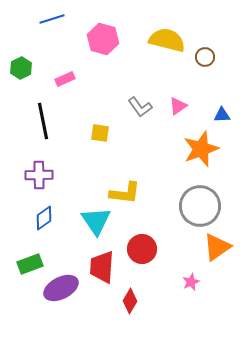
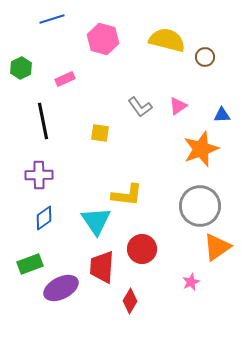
yellow L-shape: moved 2 px right, 2 px down
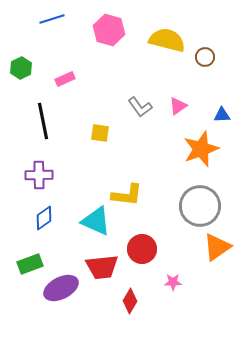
pink hexagon: moved 6 px right, 9 px up
cyan triangle: rotated 32 degrees counterclockwise
red trapezoid: rotated 100 degrees counterclockwise
pink star: moved 18 px left; rotated 24 degrees clockwise
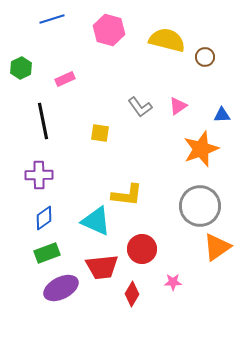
green rectangle: moved 17 px right, 11 px up
red diamond: moved 2 px right, 7 px up
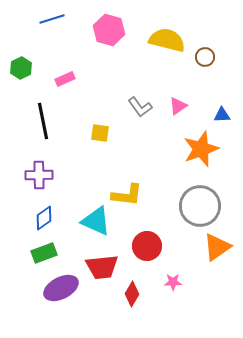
red circle: moved 5 px right, 3 px up
green rectangle: moved 3 px left
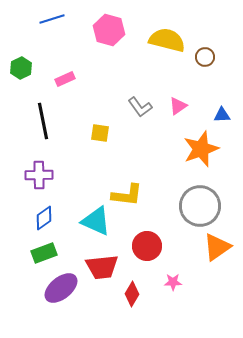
purple ellipse: rotated 12 degrees counterclockwise
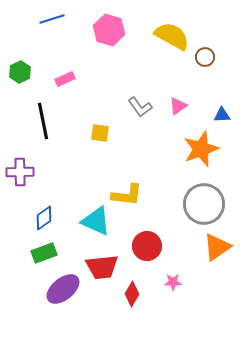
yellow semicircle: moved 5 px right, 4 px up; rotated 15 degrees clockwise
green hexagon: moved 1 px left, 4 px down
purple cross: moved 19 px left, 3 px up
gray circle: moved 4 px right, 2 px up
purple ellipse: moved 2 px right, 1 px down
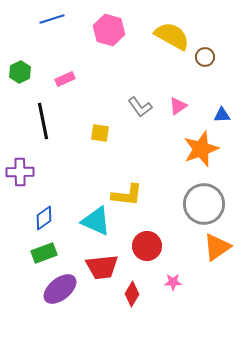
purple ellipse: moved 3 px left
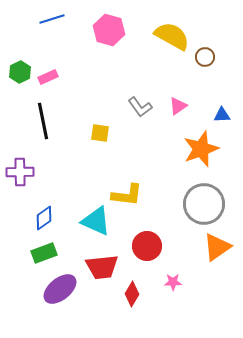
pink rectangle: moved 17 px left, 2 px up
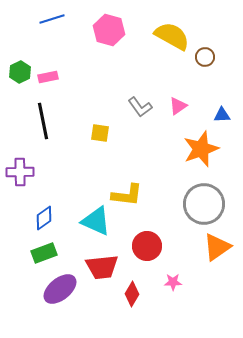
pink rectangle: rotated 12 degrees clockwise
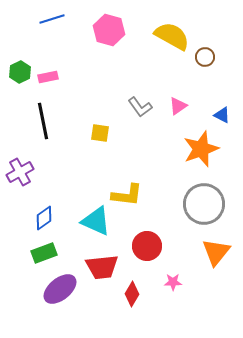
blue triangle: rotated 30 degrees clockwise
purple cross: rotated 28 degrees counterclockwise
orange triangle: moved 1 px left, 5 px down; rotated 16 degrees counterclockwise
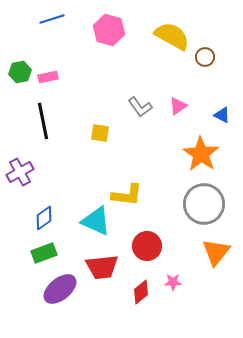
green hexagon: rotated 15 degrees clockwise
orange star: moved 5 px down; rotated 18 degrees counterclockwise
red diamond: moved 9 px right, 2 px up; rotated 20 degrees clockwise
